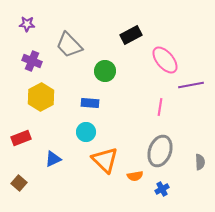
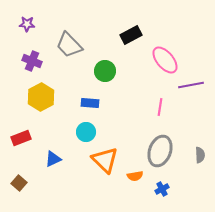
gray semicircle: moved 7 px up
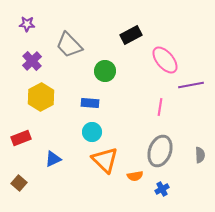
purple cross: rotated 24 degrees clockwise
cyan circle: moved 6 px right
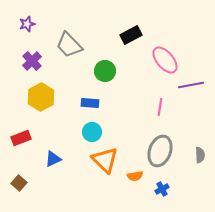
purple star: rotated 21 degrees counterclockwise
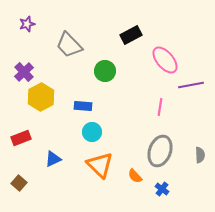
purple cross: moved 8 px left, 11 px down
blue rectangle: moved 7 px left, 3 px down
orange triangle: moved 5 px left, 5 px down
orange semicircle: rotated 56 degrees clockwise
blue cross: rotated 24 degrees counterclockwise
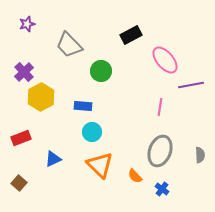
green circle: moved 4 px left
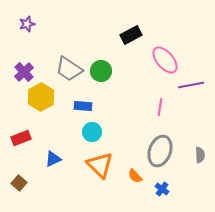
gray trapezoid: moved 24 px down; rotated 12 degrees counterclockwise
